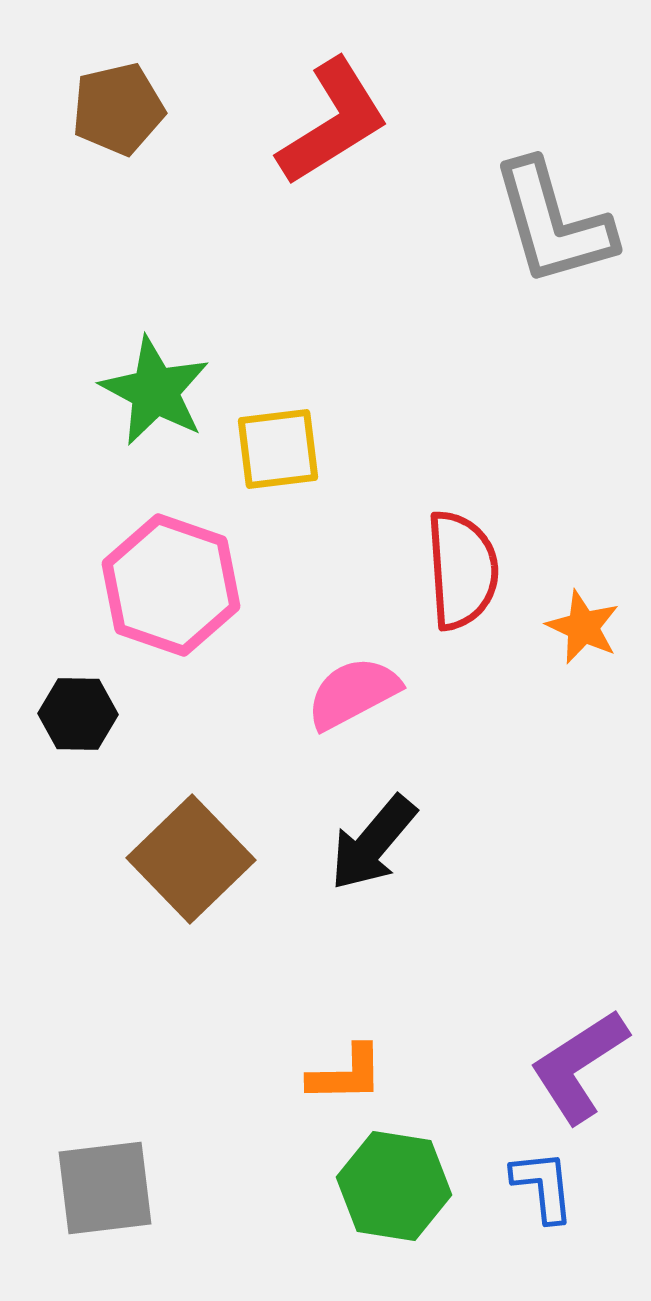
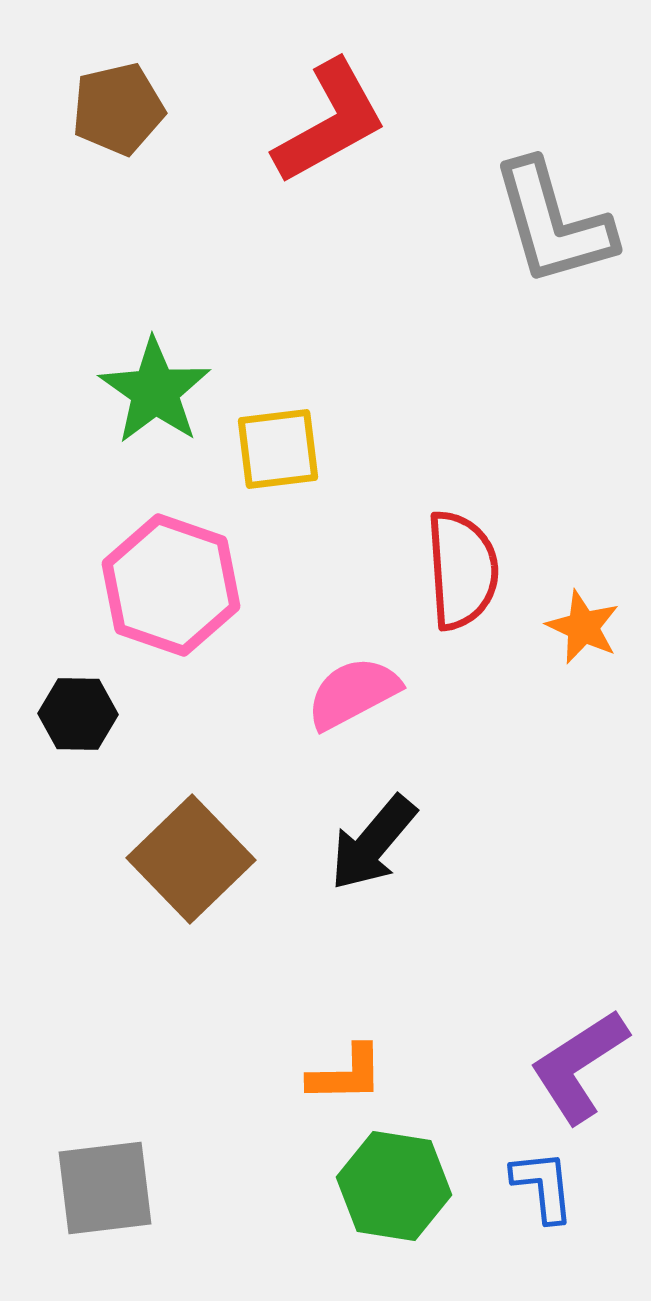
red L-shape: moved 3 px left; rotated 3 degrees clockwise
green star: rotated 7 degrees clockwise
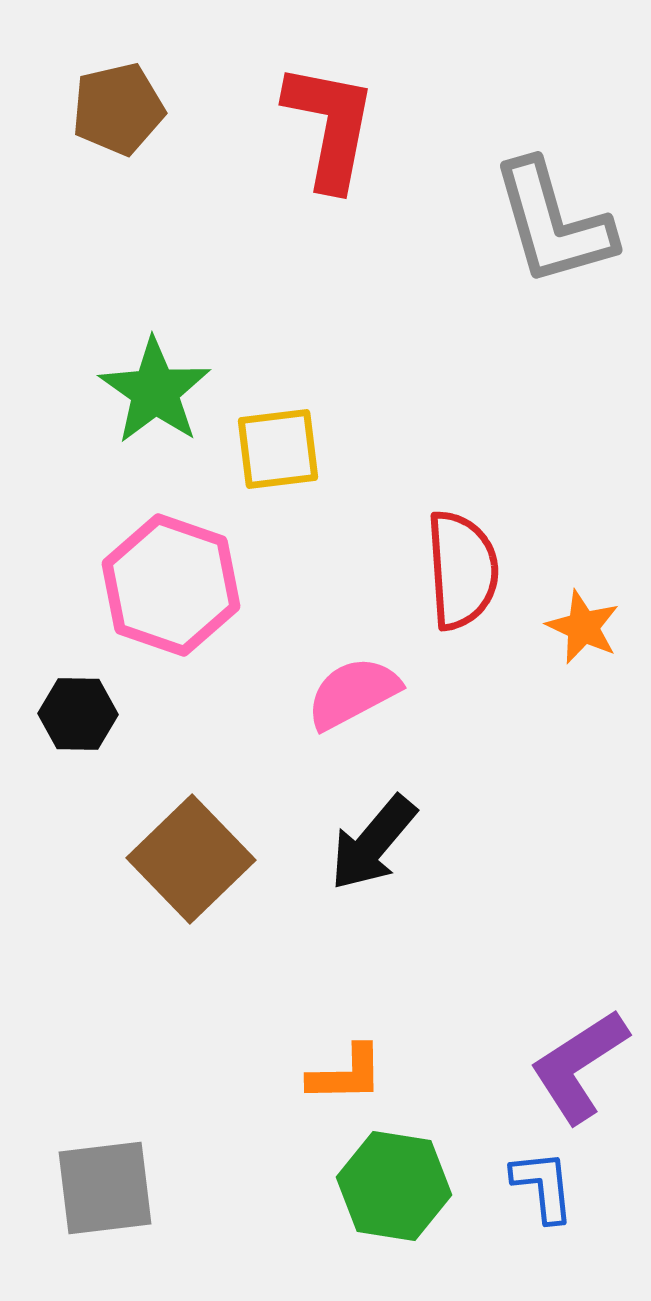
red L-shape: moved 4 px down; rotated 50 degrees counterclockwise
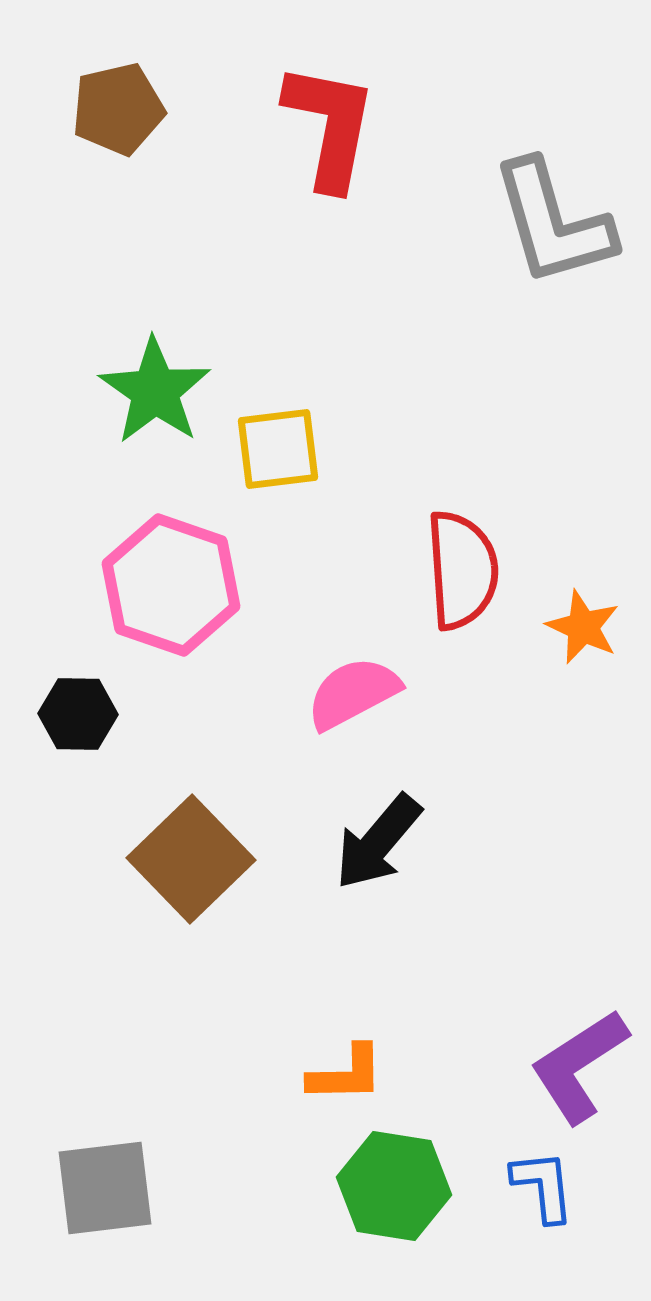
black arrow: moved 5 px right, 1 px up
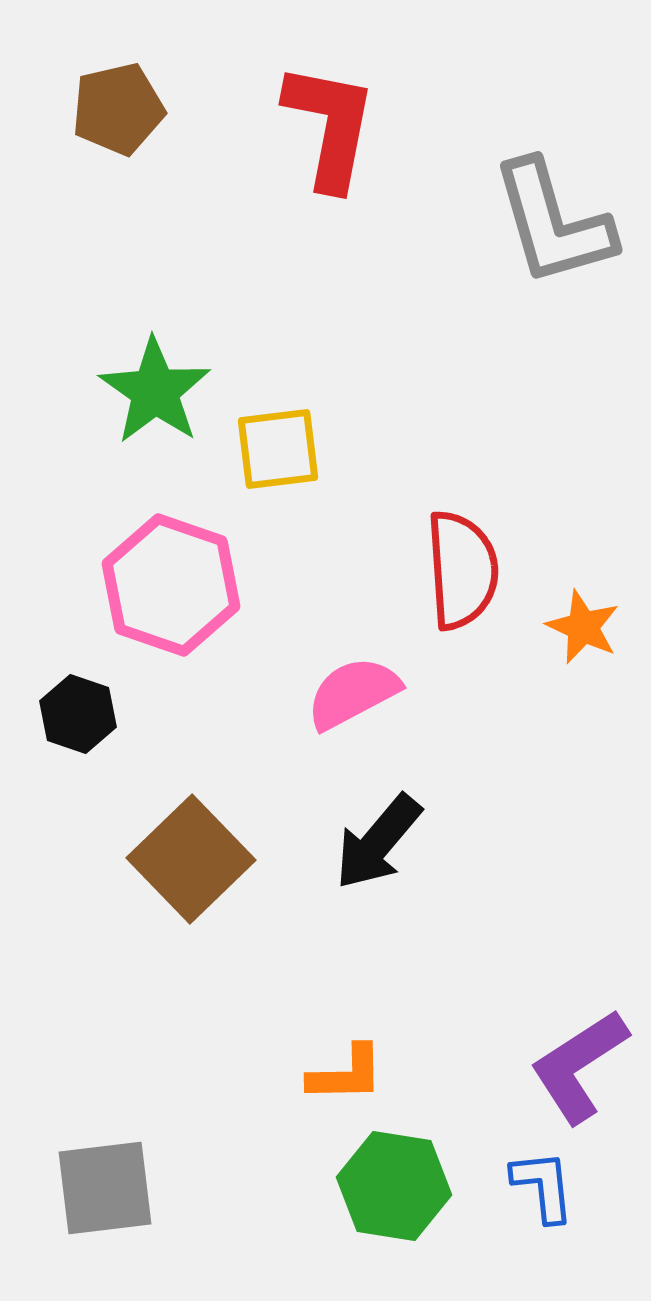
black hexagon: rotated 18 degrees clockwise
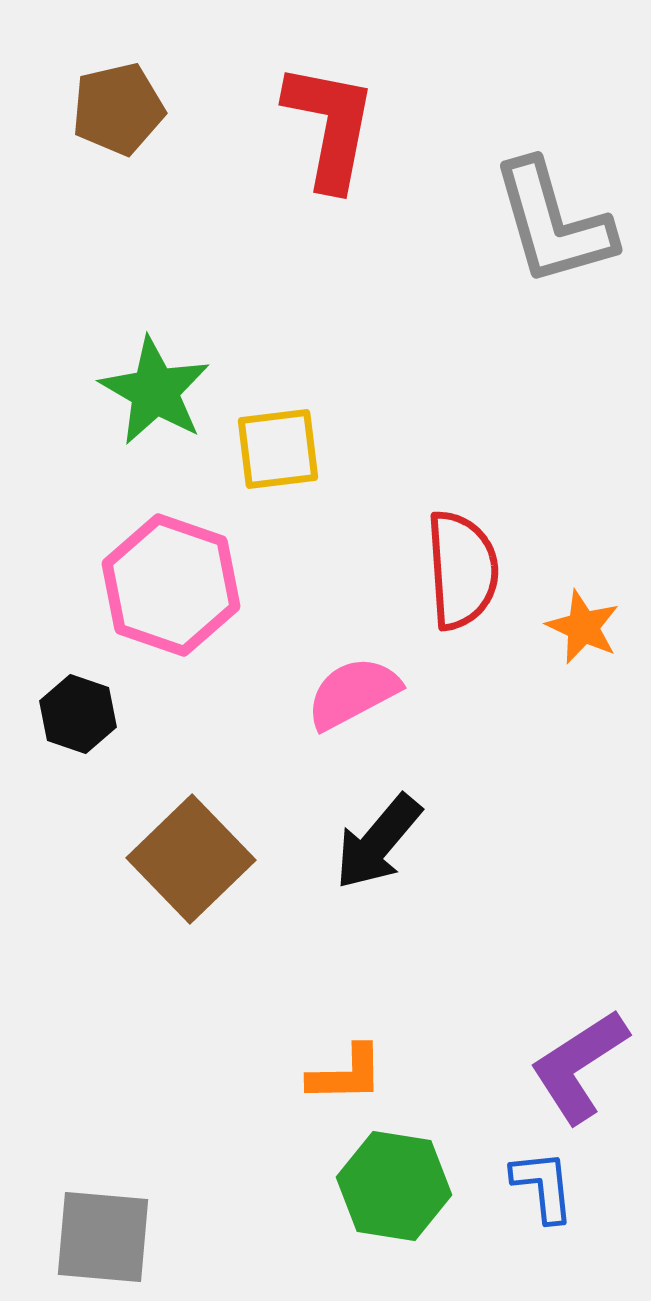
green star: rotated 5 degrees counterclockwise
gray square: moved 2 px left, 49 px down; rotated 12 degrees clockwise
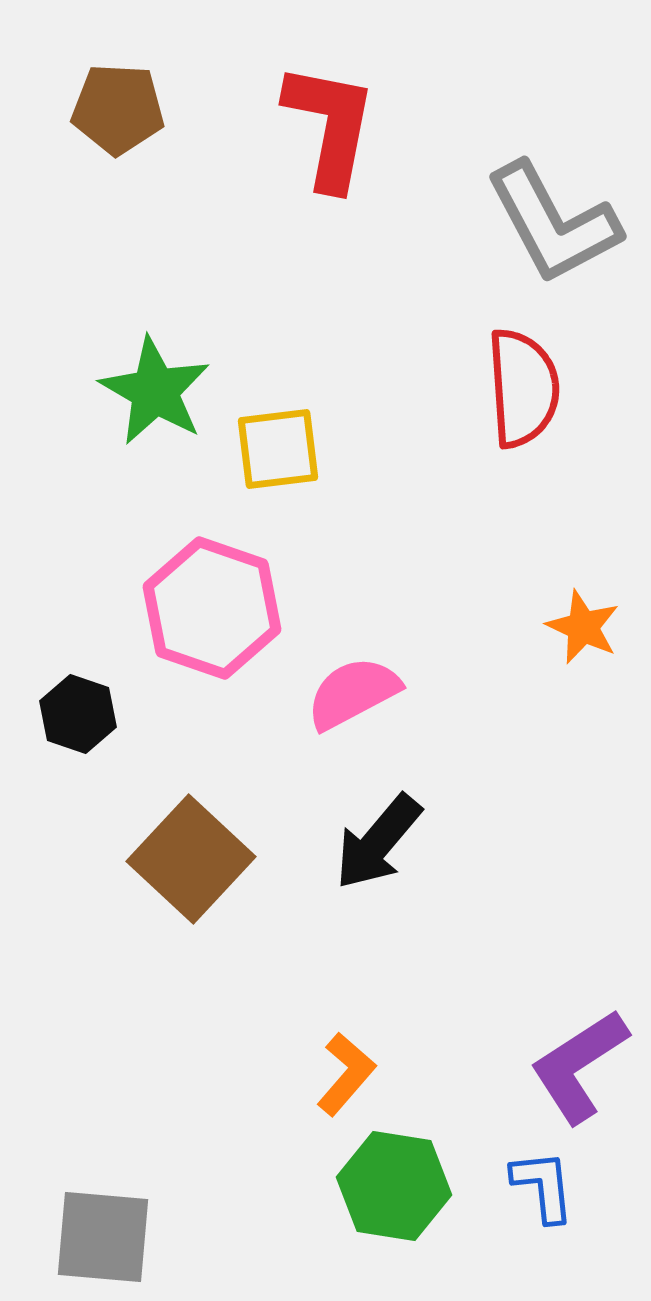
brown pentagon: rotated 16 degrees clockwise
gray L-shape: rotated 12 degrees counterclockwise
red semicircle: moved 61 px right, 182 px up
pink hexagon: moved 41 px right, 23 px down
brown square: rotated 3 degrees counterclockwise
orange L-shape: rotated 48 degrees counterclockwise
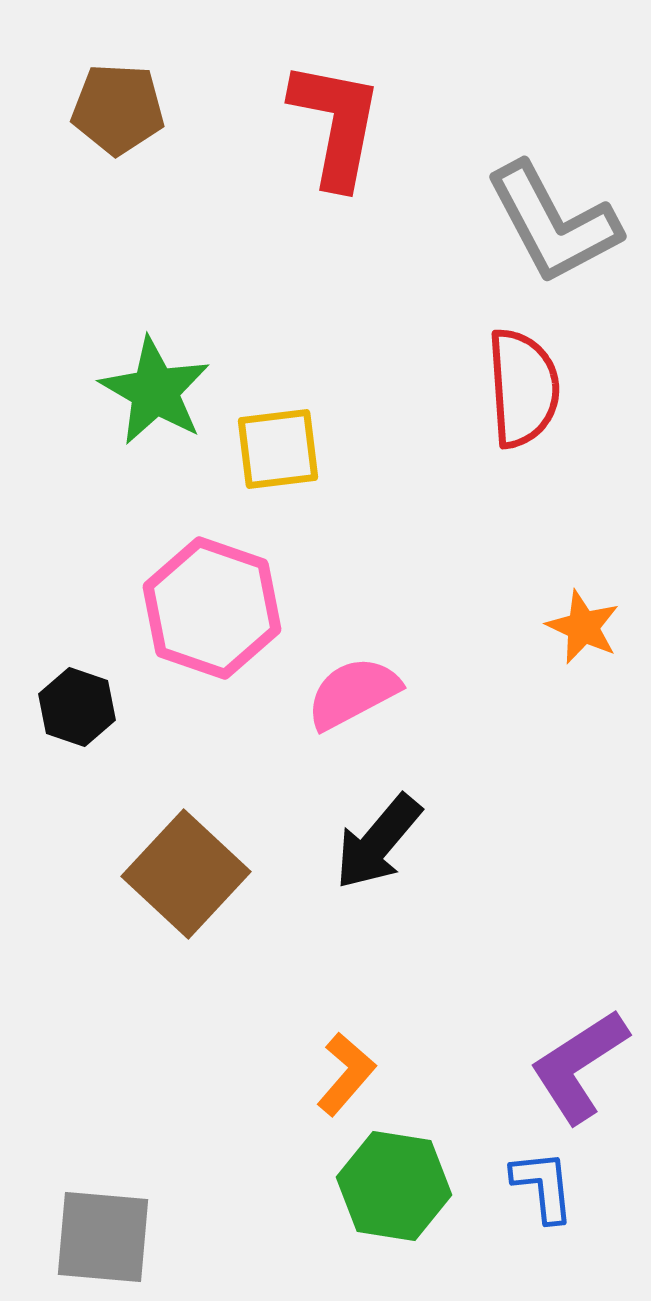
red L-shape: moved 6 px right, 2 px up
black hexagon: moved 1 px left, 7 px up
brown square: moved 5 px left, 15 px down
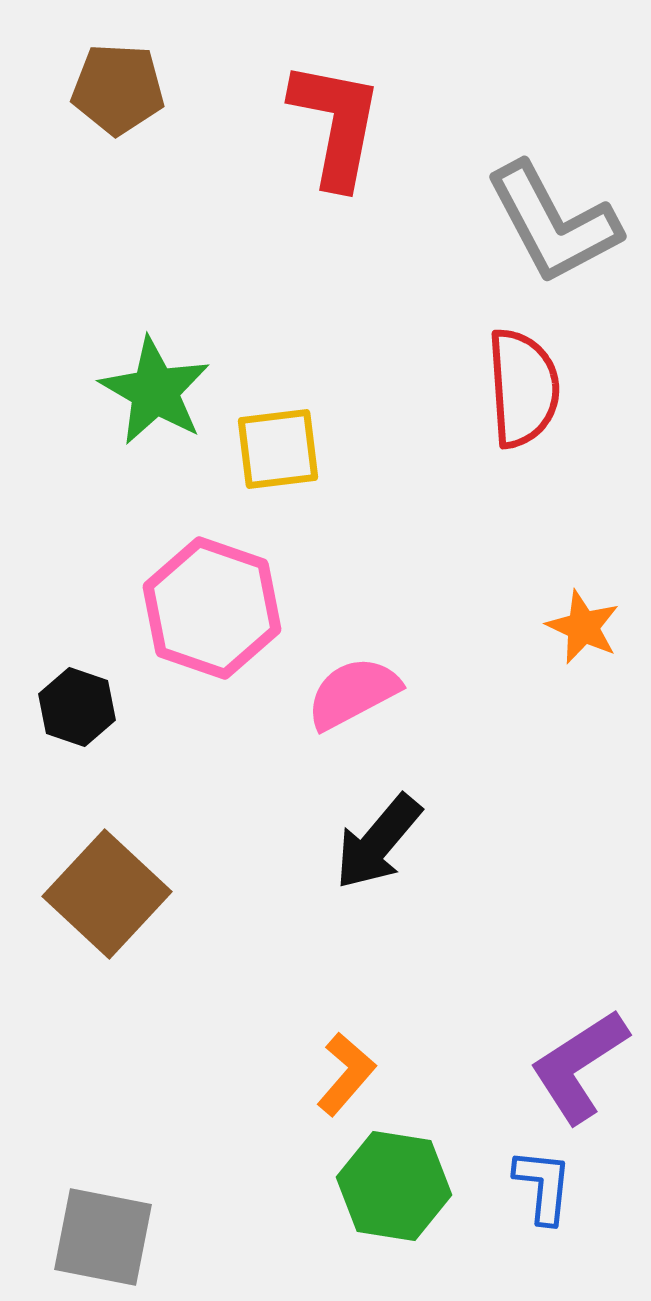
brown pentagon: moved 20 px up
brown square: moved 79 px left, 20 px down
blue L-shape: rotated 12 degrees clockwise
gray square: rotated 6 degrees clockwise
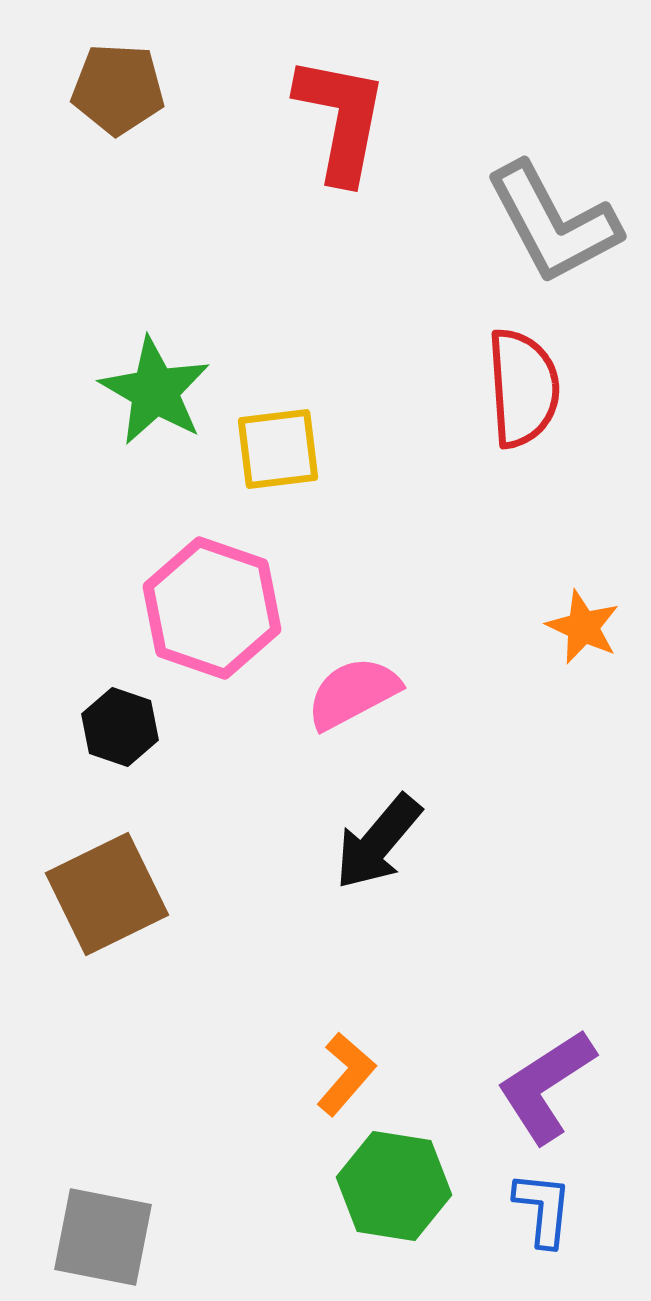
red L-shape: moved 5 px right, 5 px up
black hexagon: moved 43 px right, 20 px down
brown square: rotated 21 degrees clockwise
purple L-shape: moved 33 px left, 20 px down
blue L-shape: moved 23 px down
